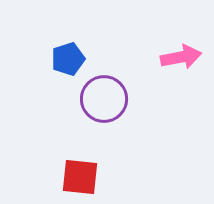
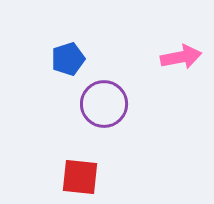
purple circle: moved 5 px down
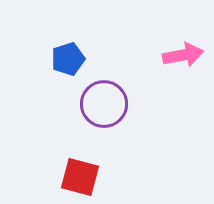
pink arrow: moved 2 px right, 2 px up
red square: rotated 9 degrees clockwise
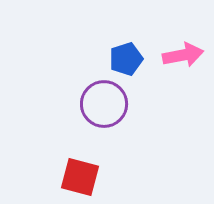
blue pentagon: moved 58 px right
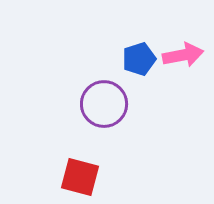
blue pentagon: moved 13 px right
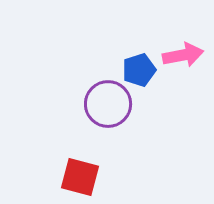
blue pentagon: moved 11 px down
purple circle: moved 4 px right
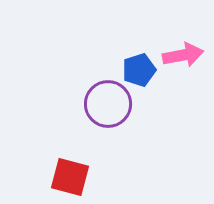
red square: moved 10 px left
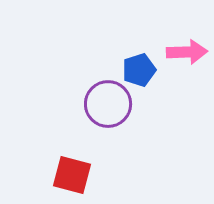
pink arrow: moved 4 px right, 3 px up; rotated 9 degrees clockwise
red square: moved 2 px right, 2 px up
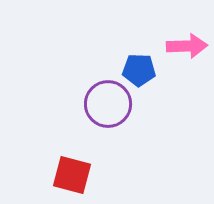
pink arrow: moved 6 px up
blue pentagon: rotated 20 degrees clockwise
